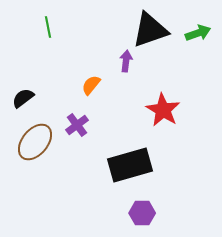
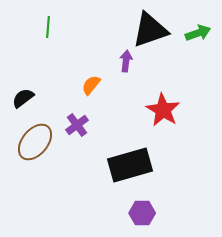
green line: rotated 15 degrees clockwise
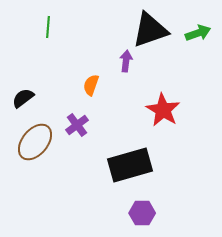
orange semicircle: rotated 20 degrees counterclockwise
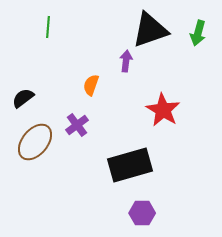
green arrow: rotated 125 degrees clockwise
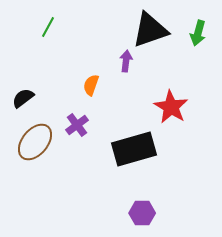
green line: rotated 25 degrees clockwise
red star: moved 8 px right, 3 px up
black rectangle: moved 4 px right, 16 px up
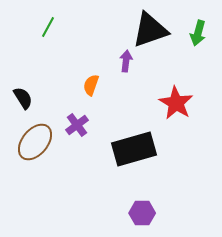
black semicircle: rotated 95 degrees clockwise
red star: moved 5 px right, 4 px up
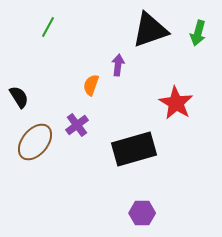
purple arrow: moved 8 px left, 4 px down
black semicircle: moved 4 px left, 1 px up
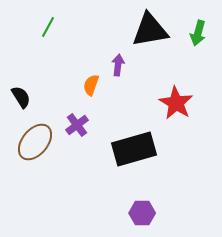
black triangle: rotated 9 degrees clockwise
black semicircle: moved 2 px right
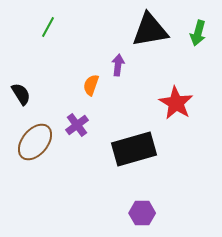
black semicircle: moved 3 px up
